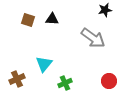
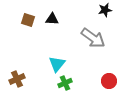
cyan triangle: moved 13 px right
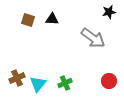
black star: moved 4 px right, 2 px down
cyan triangle: moved 19 px left, 20 px down
brown cross: moved 1 px up
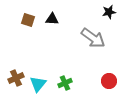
brown cross: moved 1 px left
